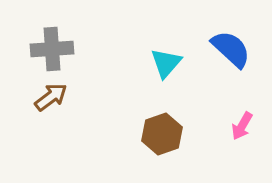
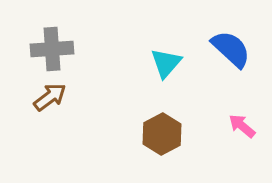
brown arrow: moved 1 px left
pink arrow: rotated 100 degrees clockwise
brown hexagon: rotated 9 degrees counterclockwise
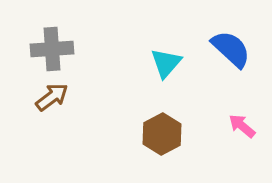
brown arrow: moved 2 px right
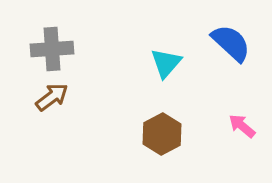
blue semicircle: moved 6 px up
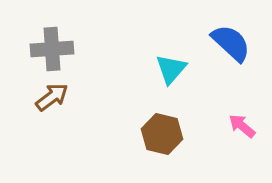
cyan triangle: moved 5 px right, 6 px down
brown hexagon: rotated 18 degrees counterclockwise
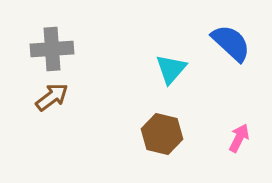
pink arrow: moved 3 px left, 12 px down; rotated 76 degrees clockwise
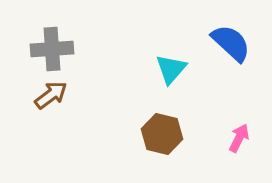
brown arrow: moved 1 px left, 2 px up
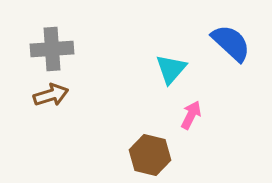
brown arrow: rotated 20 degrees clockwise
brown hexagon: moved 12 px left, 21 px down
pink arrow: moved 48 px left, 23 px up
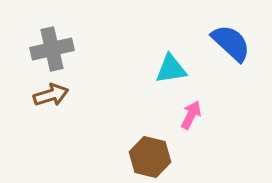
gray cross: rotated 9 degrees counterclockwise
cyan triangle: rotated 40 degrees clockwise
brown hexagon: moved 2 px down
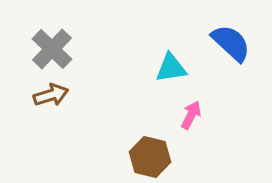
gray cross: rotated 33 degrees counterclockwise
cyan triangle: moved 1 px up
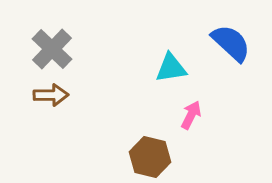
brown arrow: rotated 16 degrees clockwise
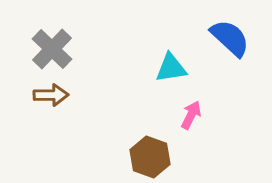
blue semicircle: moved 1 px left, 5 px up
brown hexagon: rotated 6 degrees clockwise
